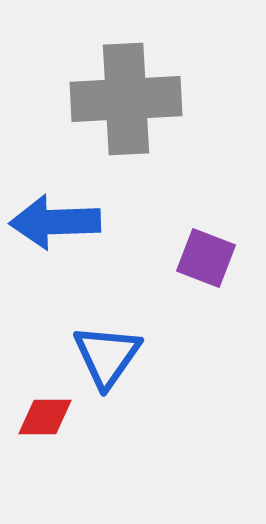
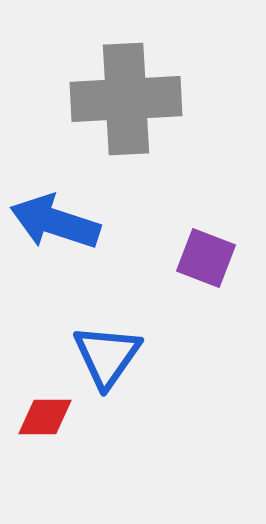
blue arrow: rotated 20 degrees clockwise
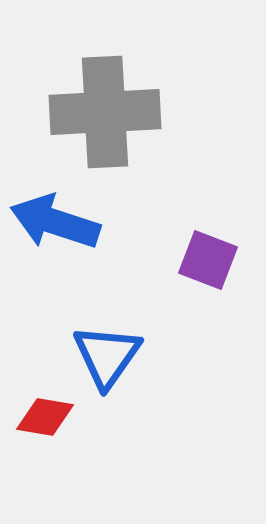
gray cross: moved 21 px left, 13 px down
purple square: moved 2 px right, 2 px down
red diamond: rotated 10 degrees clockwise
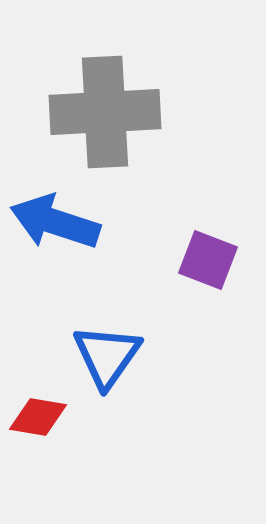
red diamond: moved 7 px left
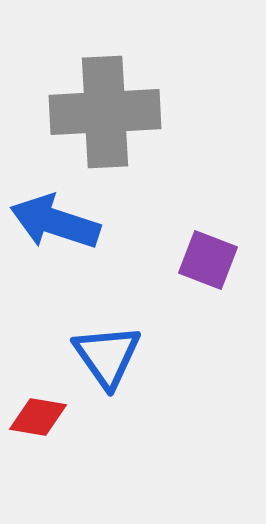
blue triangle: rotated 10 degrees counterclockwise
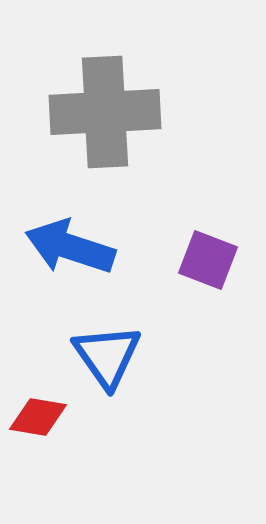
blue arrow: moved 15 px right, 25 px down
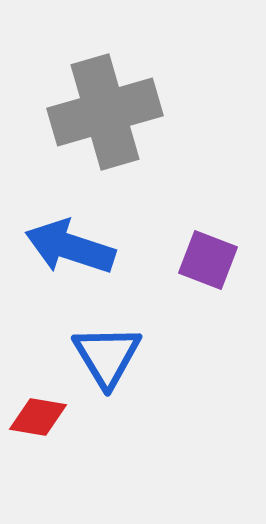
gray cross: rotated 13 degrees counterclockwise
blue triangle: rotated 4 degrees clockwise
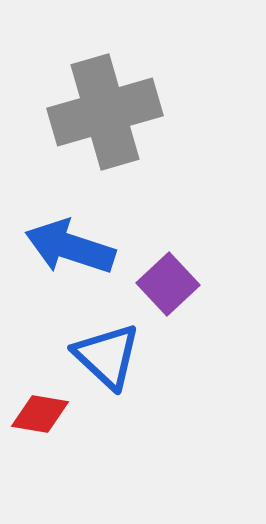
purple square: moved 40 px left, 24 px down; rotated 26 degrees clockwise
blue triangle: rotated 16 degrees counterclockwise
red diamond: moved 2 px right, 3 px up
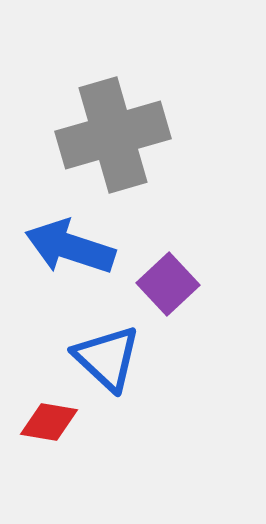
gray cross: moved 8 px right, 23 px down
blue triangle: moved 2 px down
red diamond: moved 9 px right, 8 px down
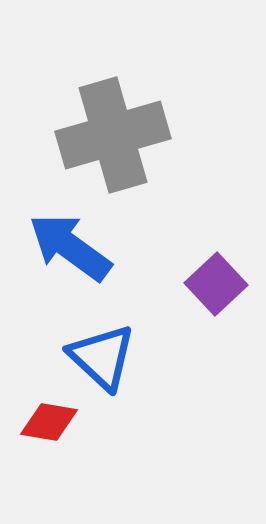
blue arrow: rotated 18 degrees clockwise
purple square: moved 48 px right
blue triangle: moved 5 px left, 1 px up
